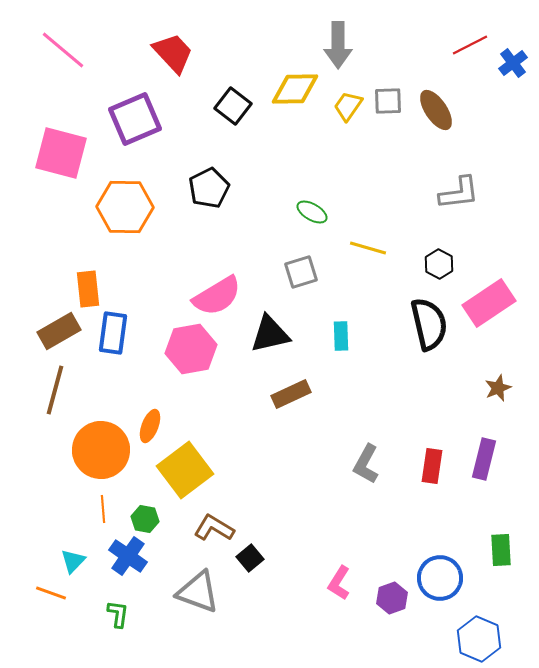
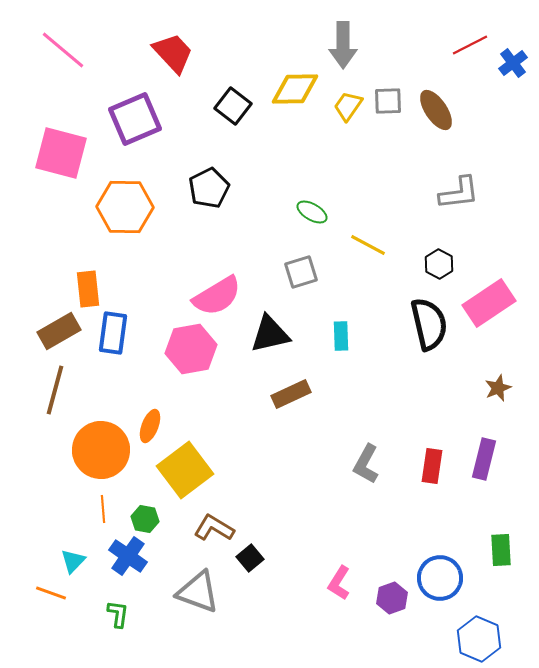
gray arrow at (338, 45): moved 5 px right
yellow line at (368, 248): moved 3 px up; rotated 12 degrees clockwise
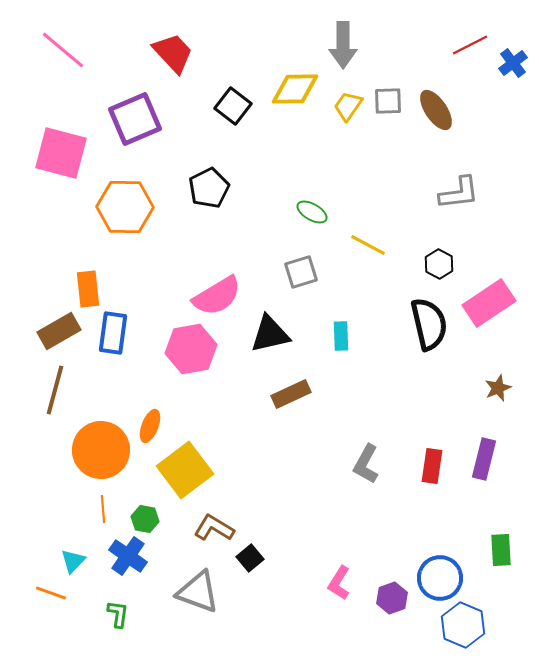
blue hexagon at (479, 639): moved 16 px left, 14 px up
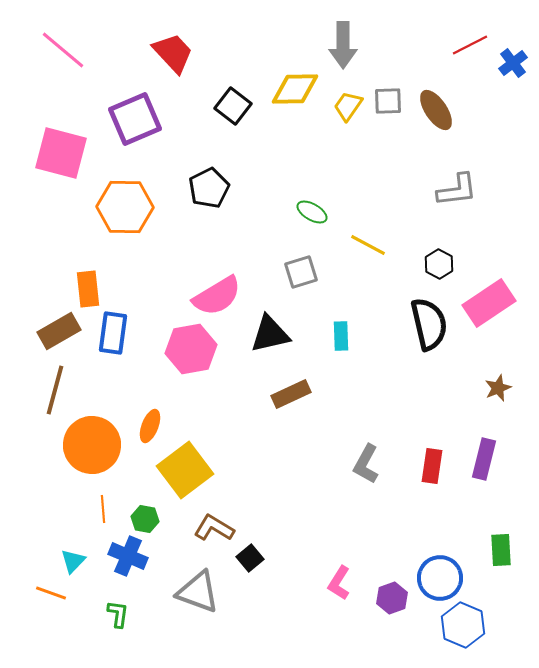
gray L-shape at (459, 193): moved 2 px left, 3 px up
orange circle at (101, 450): moved 9 px left, 5 px up
blue cross at (128, 556): rotated 12 degrees counterclockwise
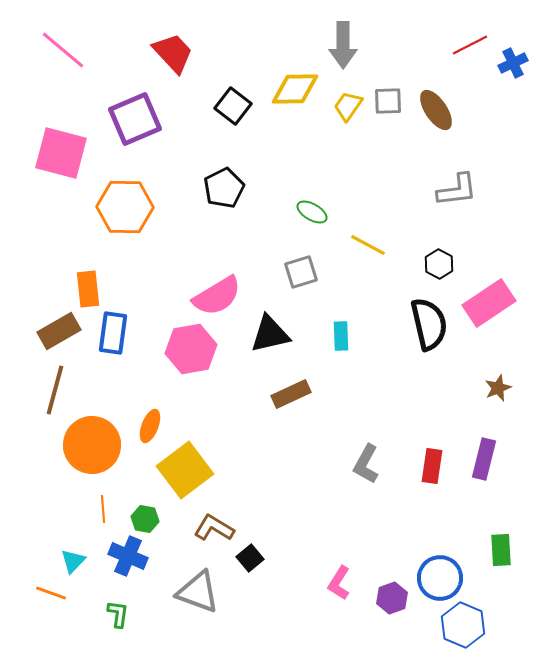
blue cross at (513, 63): rotated 12 degrees clockwise
black pentagon at (209, 188): moved 15 px right
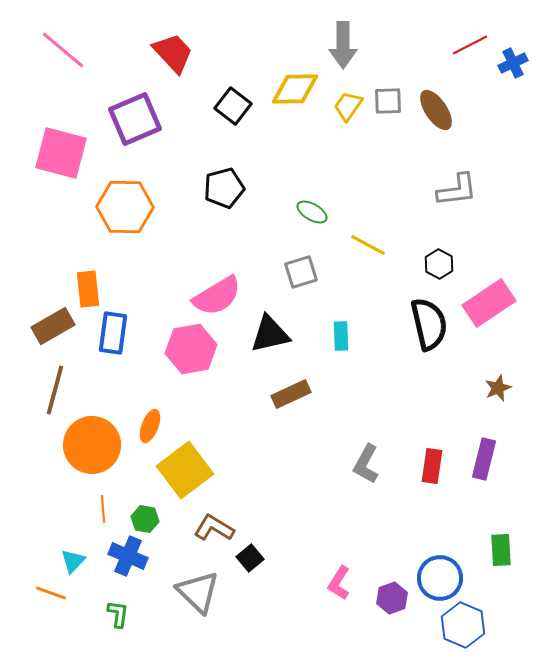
black pentagon at (224, 188): rotated 12 degrees clockwise
brown rectangle at (59, 331): moved 6 px left, 5 px up
gray triangle at (198, 592): rotated 24 degrees clockwise
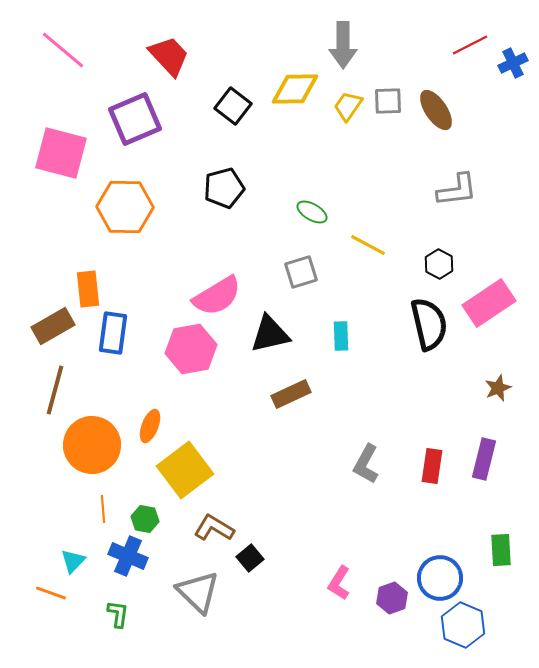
red trapezoid at (173, 53): moved 4 px left, 3 px down
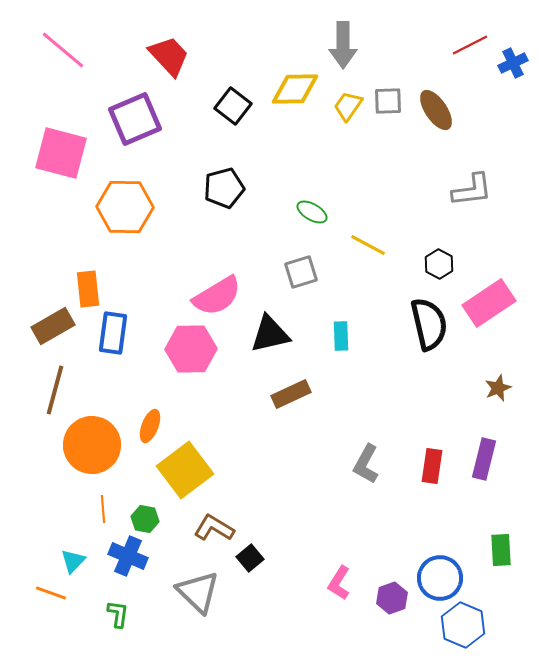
gray L-shape at (457, 190): moved 15 px right
pink hexagon at (191, 349): rotated 9 degrees clockwise
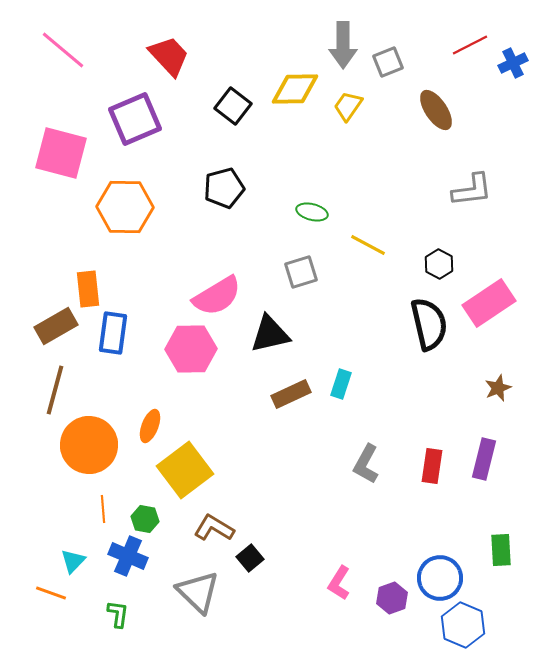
gray square at (388, 101): moved 39 px up; rotated 20 degrees counterclockwise
green ellipse at (312, 212): rotated 16 degrees counterclockwise
brown rectangle at (53, 326): moved 3 px right
cyan rectangle at (341, 336): moved 48 px down; rotated 20 degrees clockwise
orange circle at (92, 445): moved 3 px left
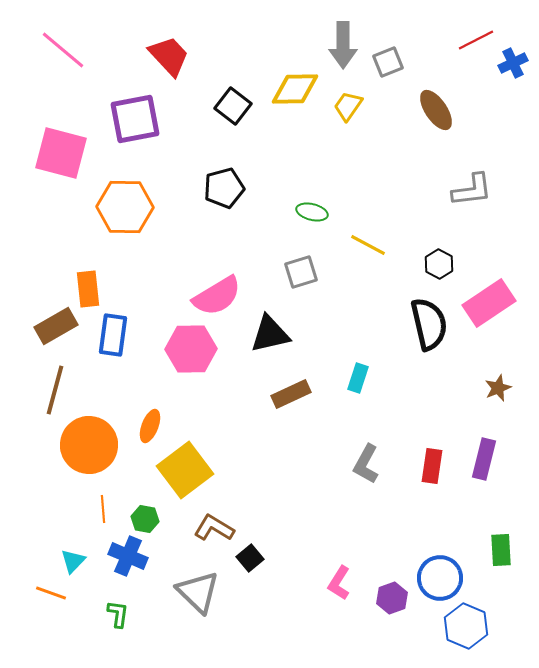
red line at (470, 45): moved 6 px right, 5 px up
purple square at (135, 119): rotated 12 degrees clockwise
blue rectangle at (113, 333): moved 2 px down
cyan rectangle at (341, 384): moved 17 px right, 6 px up
blue hexagon at (463, 625): moved 3 px right, 1 px down
